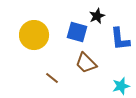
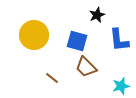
black star: moved 1 px up
blue square: moved 9 px down
blue L-shape: moved 1 px left, 1 px down
brown trapezoid: moved 4 px down
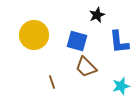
blue L-shape: moved 2 px down
brown line: moved 4 px down; rotated 32 degrees clockwise
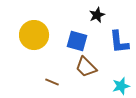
brown line: rotated 48 degrees counterclockwise
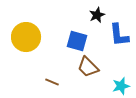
yellow circle: moved 8 px left, 2 px down
blue L-shape: moved 7 px up
brown trapezoid: moved 2 px right
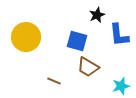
brown trapezoid: rotated 15 degrees counterclockwise
brown line: moved 2 px right, 1 px up
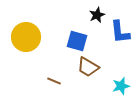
blue L-shape: moved 1 px right, 3 px up
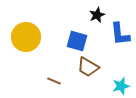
blue L-shape: moved 2 px down
